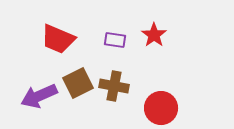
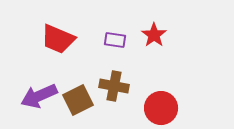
brown square: moved 17 px down
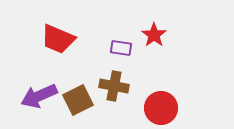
purple rectangle: moved 6 px right, 8 px down
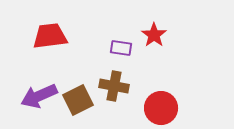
red trapezoid: moved 8 px left, 3 px up; rotated 150 degrees clockwise
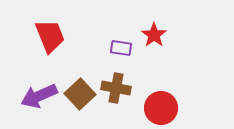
red trapezoid: rotated 75 degrees clockwise
brown cross: moved 2 px right, 2 px down
brown square: moved 2 px right, 6 px up; rotated 16 degrees counterclockwise
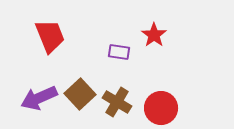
purple rectangle: moved 2 px left, 4 px down
brown cross: moved 1 px right, 14 px down; rotated 20 degrees clockwise
purple arrow: moved 2 px down
